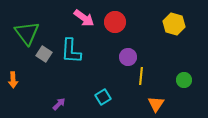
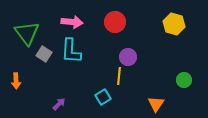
pink arrow: moved 12 px left, 4 px down; rotated 30 degrees counterclockwise
yellow line: moved 22 px left
orange arrow: moved 3 px right, 1 px down
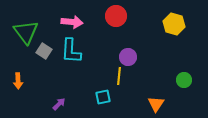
red circle: moved 1 px right, 6 px up
green triangle: moved 1 px left, 1 px up
gray square: moved 3 px up
orange arrow: moved 2 px right
cyan square: rotated 21 degrees clockwise
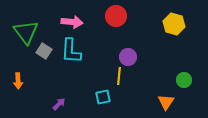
orange triangle: moved 10 px right, 2 px up
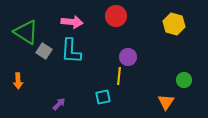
green triangle: rotated 20 degrees counterclockwise
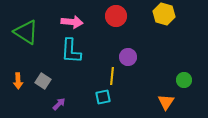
yellow hexagon: moved 10 px left, 10 px up
gray square: moved 1 px left, 30 px down
yellow line: moved 7 px left
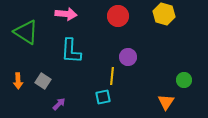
red circle: moved 2 px right
pink arrow: moved 6 px left, 8 px up
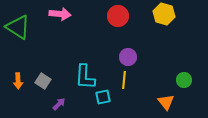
pink arrow: moved 6 px left
green triangle: moved 8 px left, 5 px up
cyan L-shape: moved 14 px right, 26 px down
yellow line: moved 12 px right, 4 px down
orange triangle: rotated 12 degrees counterclockwise
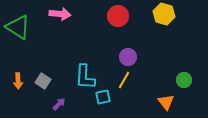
yellow line: rotated 24 degrees clockwise
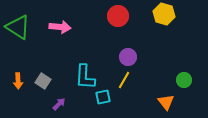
pink arrow: moved 13 px down
